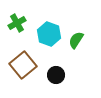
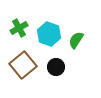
green cross: moved 2 px right, 5 px down
black circle: moved 8 px up
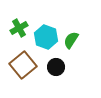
cyan hexagon: moved 3 px left, 3 px down
green semicircle: moved 5 px left
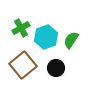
green cross: moved 2 px right
cyan hexagon: rotated 20 degrees clockwise
black circle: moved 1 px down
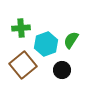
green cross: rotated 24 degrees clockwise
cyan hexagon: moved 7 px down
black circle: moved 6 px right, 2 px down
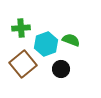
green semicircle: rotated 78 degrees clockwise
brown square: moved 1 px up
black circle: moved 1 px left, 1 px up
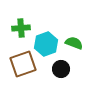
green semicircle: moved 3 px right, 3 px down
brown square: rotated 20 degrees clockwise
